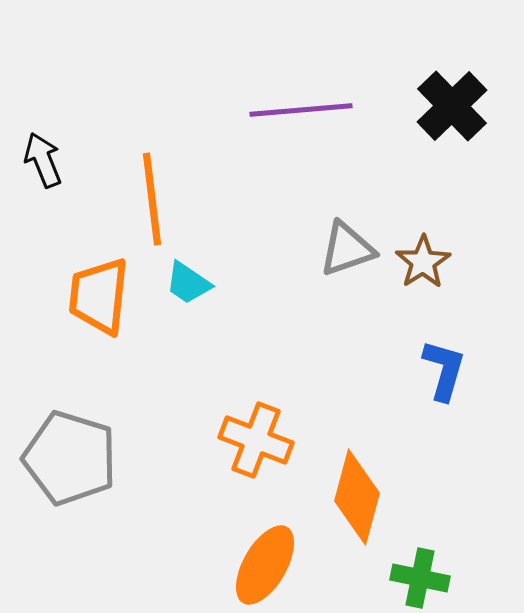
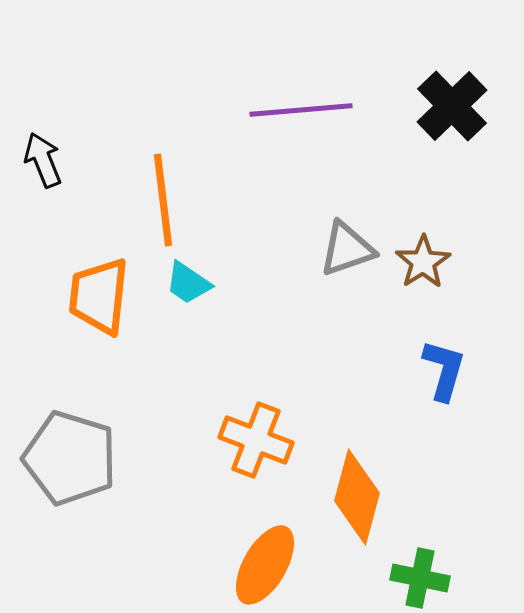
orange line: moved 11 px right, 1 px down
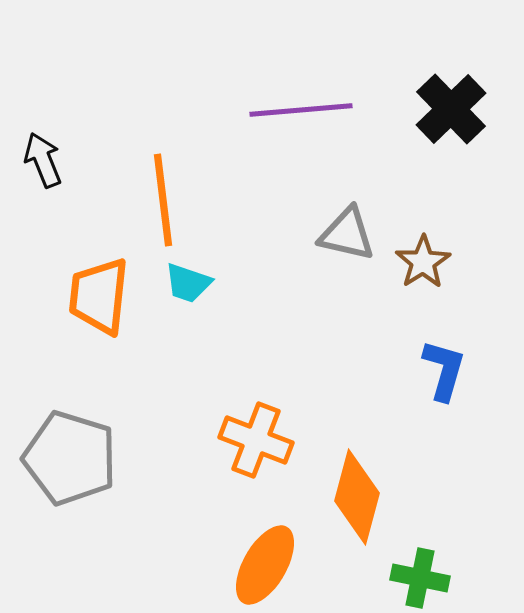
black cross: moved 1 px left, 3 px down
gray triangle: moved 15 px up; rotated 32 degrees clockwise
cyan trapezoid: rotated 15 degrees counterclockwise
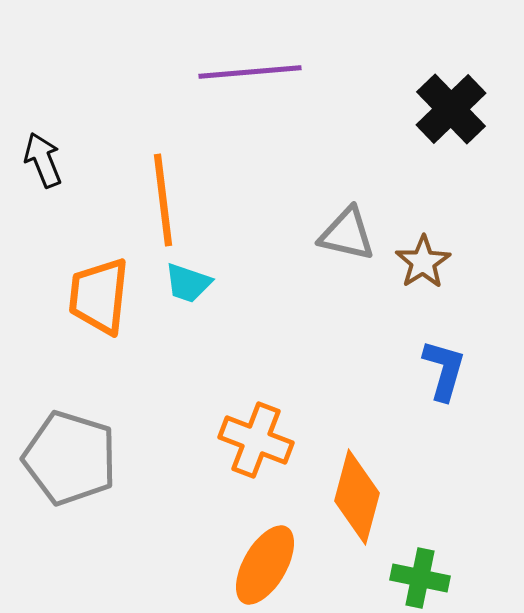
purple line: moved 51 px left, 38 px up
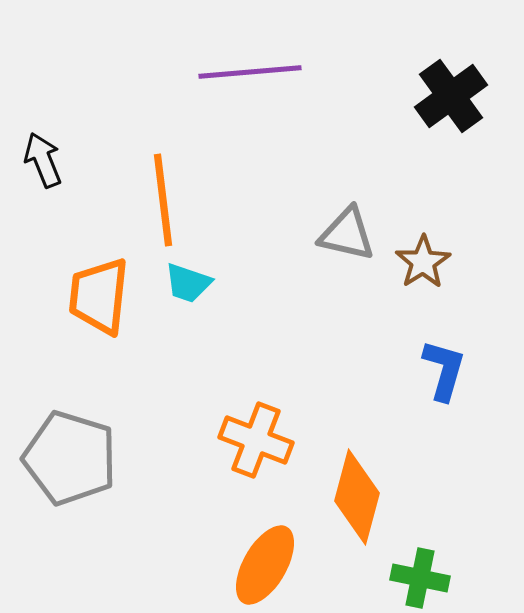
black cross: moved 13 px up; rotated 8 degrees clockwise
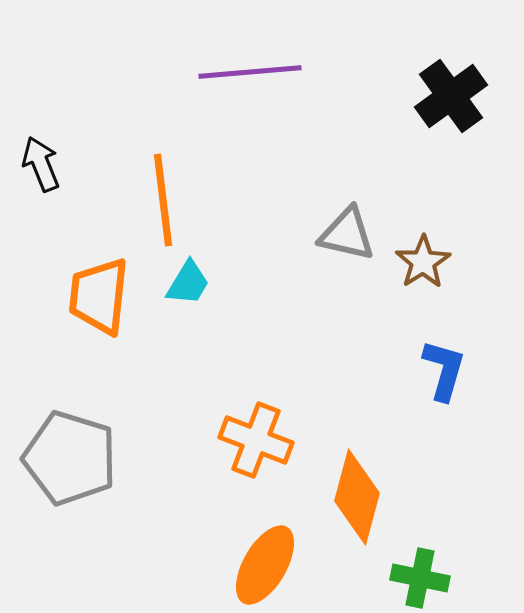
black arrow: moved 2 px left, 4 px down
cyan trapezoid: rotated 78 degrees counterclockwise
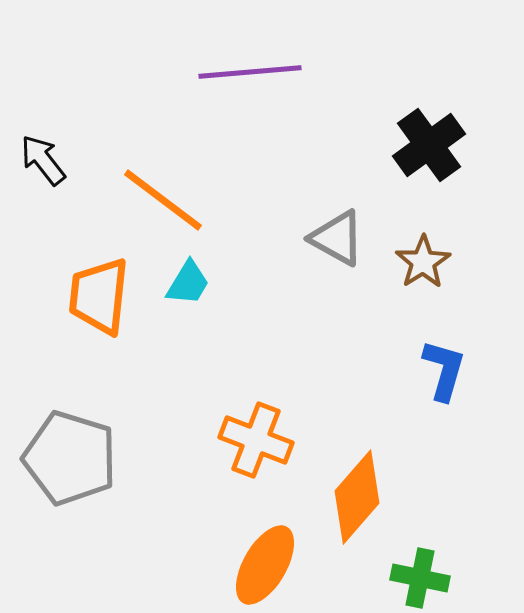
black cross: moved 22 px left, 49 px down
black arrow: moved 2 px right, 4 px up; rotated 16 degrees counterclockwise
orange line: rotated 46 degrees counterclockwise
gray triangle: moved 10 px left, 4 px down; rotated 16 degrees clockwise
orange diamond: rotated 26 degrees clockwise
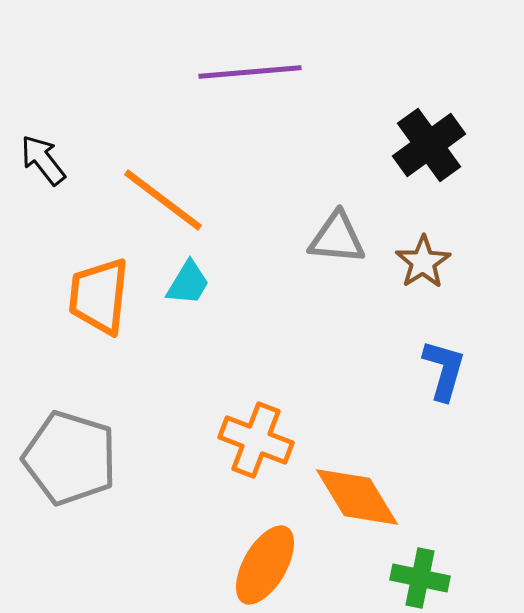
gray triangle: rotated 24 degrees counterclockwise
orange diamond: rotated 72 degrees counterclockwise
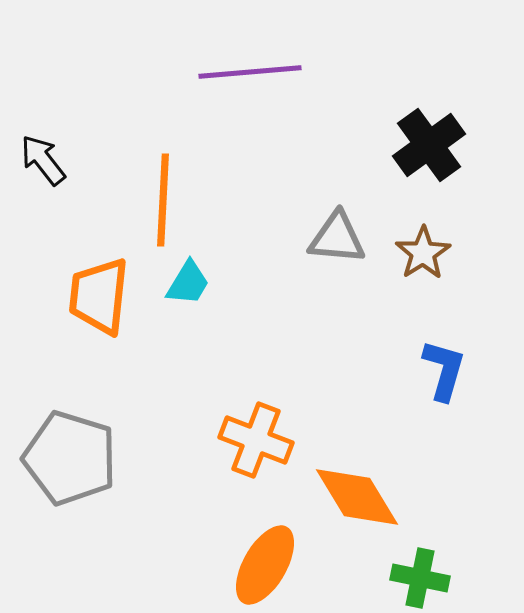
orange line: rotated 56 degrees clockwise
brown star: moved 9 px up
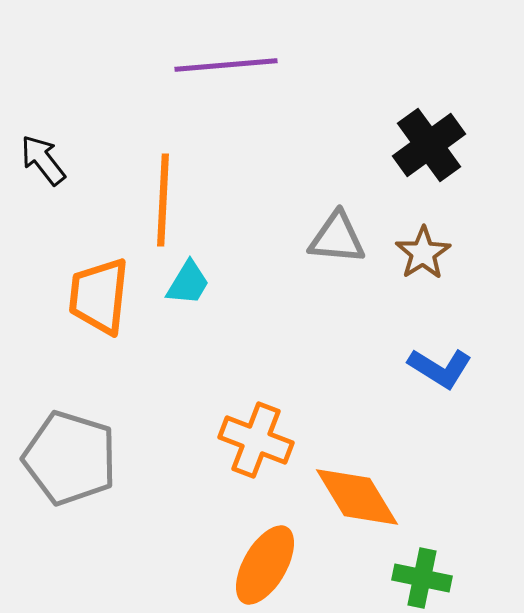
purple line: moved 24 px left, 7 px up
blue L-shape: moved 4 px left, 2 px up; rotated 106 degrees clockwise
green cross: moved 2 px right
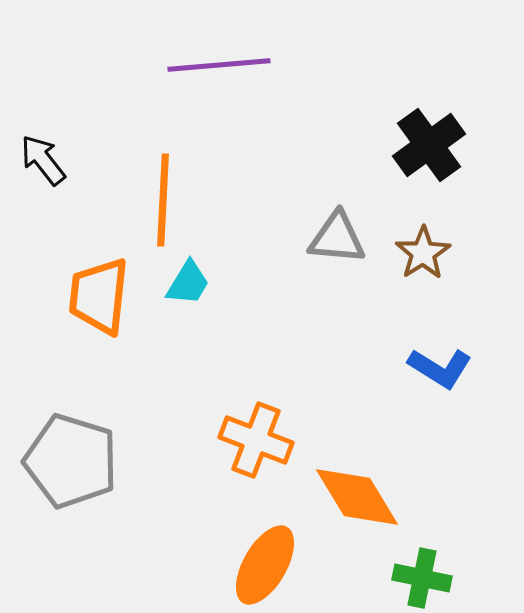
purple line: moved 7 px left
gray pentagon: moved 1 px right, 3 px down
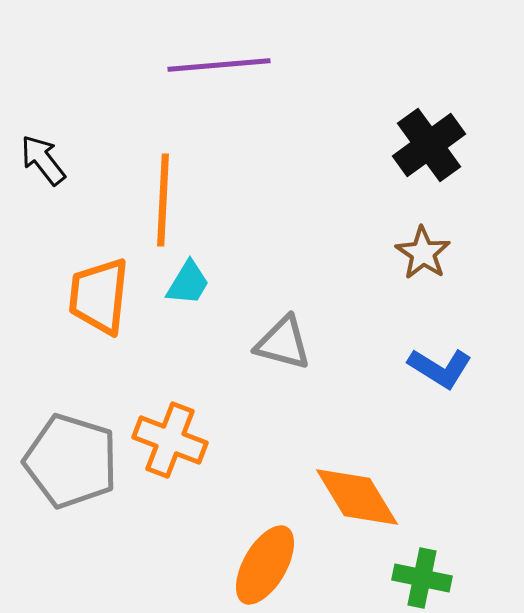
gray triangle: moved 54 px left, 105 px down; rotated 10 degrees clockwise
brown star: rotated 6 degrees counterclockwise
orange cross: moved 86 px left
